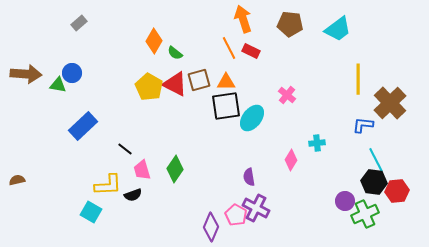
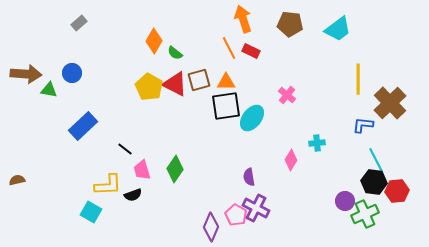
green triangle: moved 9 px left, 5 px down
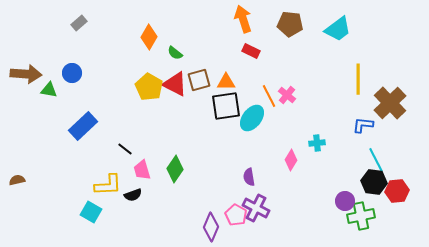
orange diamond: moved 5 px left, 4 px up
orange line: moved 40 px right, 48 px down
green cross: moved 4 px left, 2 px down; rotated 12 degrees clockwise
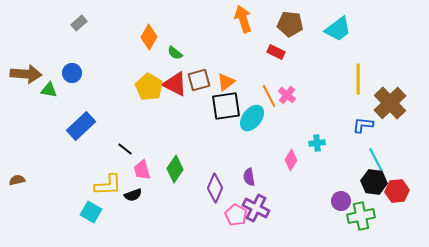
red rectangle: moved 25 px right, 1 px down
orange triangle: rotated 36 degrees counterclockwise
blue rectangle: moved 2 px left
purple circle: moved 4 px left
purple diamond: moved 4 px right, 39 px up
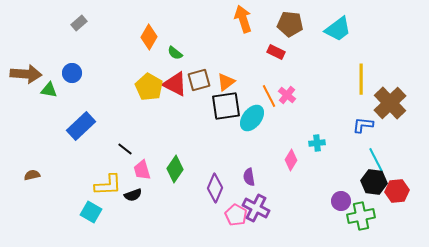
yellow line: moved 3 px right
brown semicircle: moved 15 px right, 5 px up
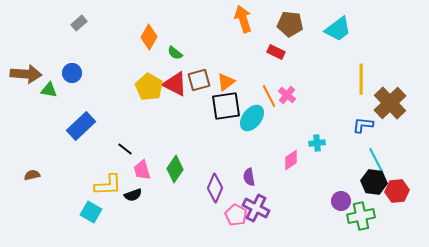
pink diamond: rotated 25 degrees clockwise
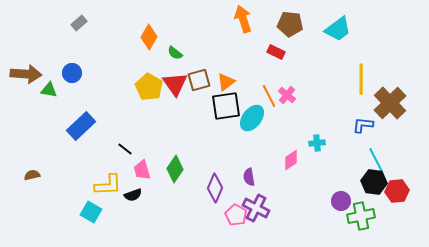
red triangle: rotated 28 degrees clockwise
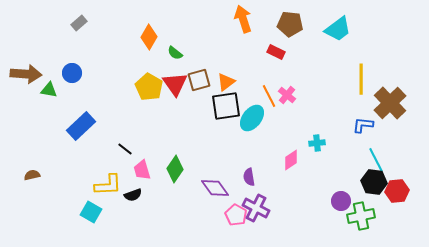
purple diamond: rotated 60 degrees counterclockwise
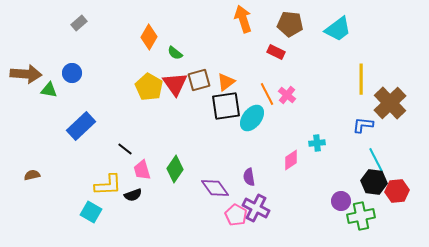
orange line: moved 2 px left, 2 px up
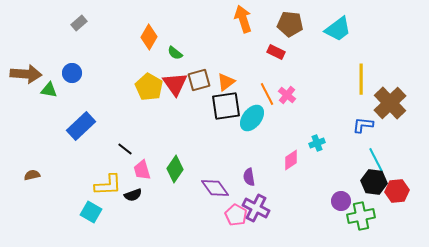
cyan cross: rotated 14 degrees counterclockwise
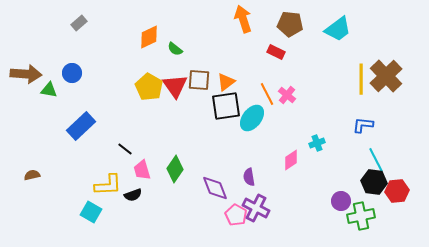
orange diamond: rotated 35 degrees clockwise
green semicircle: moved 4 px up
brown square: rotated 20 degrees clockwise
red triangle: moved 2 px down
brown cross: moved 4 px left, 27 px up
purple diamond: rotated 16 degrees clockwise
